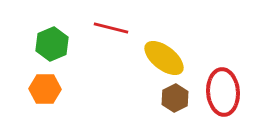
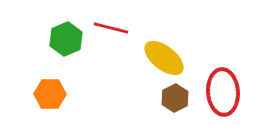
green hexagon: moved 14 px right, 5 px up
orange hexagon: moved 5 px right, 5 px down
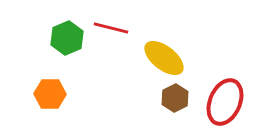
green hexagon: moved 1 px right, 1 px up
red ellipse: moved 2 px right, 10 px down; rotated 27 degrees clockwise
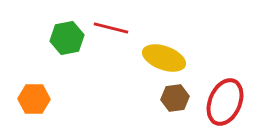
green hexagon: rotated 12 degrees clockwise
yellow ellipse: rotated 18 degrees counterclockwise
orange hexagon: moved 16 px left, 5 px down
brown hexagon: rotated 20 degrees clockwise
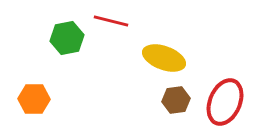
red line: moved 7 px up
brown hexagon: moved 1 px right, 2 px down
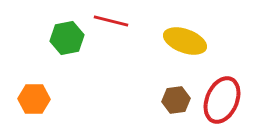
yellow ellipse: moved 21 px right, 17 px up
red ellipse: moved 3 px left, 2 px up
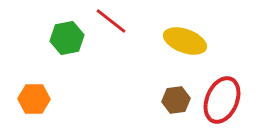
red line: rotated 24 degrees clockwise
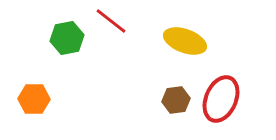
red ellipse: moved 1 px left, 1 px up
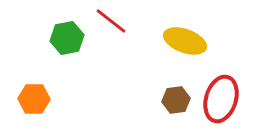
red ellipse: rotated 6 degrees counterclockwise
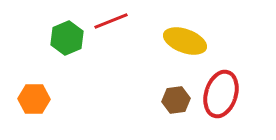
red line: rotated 60 degrees counterclockwise
green hexagon: rotated 12 degrees counterclockwise
red ellipse: moved 5 px up
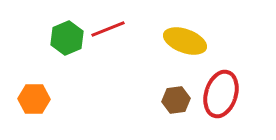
red line: moved 3 px left, 8 px down
